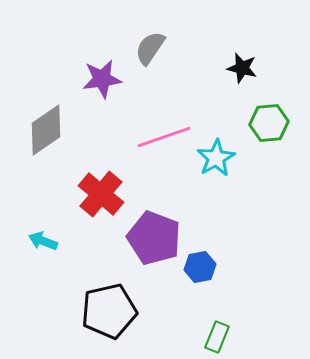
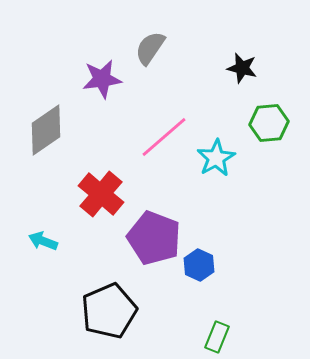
pink line: rotated 22 degrees counterclockwise
blue hexagon: moved 1 px left, 2 px up; rotated 24 degrees counterclockwise
black pentagon: rotated 10 degrees counterclockwise
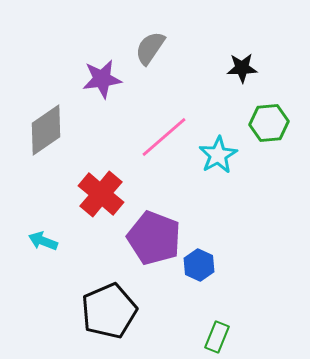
black star: rotated 16 degrees counterclockwise
cyan star: moved 2 px right, 3 px up
